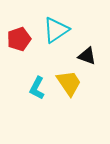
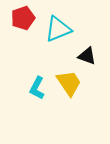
cyan triangle: moved 2 px right, 1 px up; rotated 12 degrees clockwise
red pentagon: moved 4 px right, 21 px up
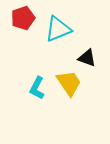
black triangle: moved 2 px down
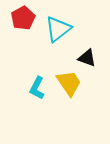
red pentagon: rotated 10 degrees counterclockwise
cyan triangle: rotated 16 degrees counterclockwise
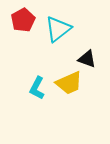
red pentagon: moved 2 px down
black triangle: moved 1 px down
yellow trapezoid: rotated 100 degrees clockwise
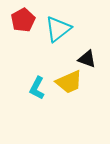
yellow trapezoid: moved 1 px up
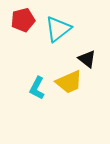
red pentagon: rotated 15 degrees clockwise
black triangle: rotated 18 degrees clockwise
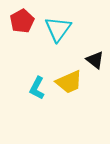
red pentagon: moved 1 px left, 1 px down; rotated 15 degrees counterclockwise
cyan triangle: rotated 16 degrees counterclockwise
black triangle: moved 8 px right, 1 px down
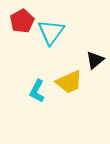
cyan triangle: moved 7 px left, 3 px down
black triangle: rotated 42 degrees clockwise
cyan L-shape: moved 3 px down
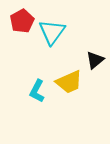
cyan triangle: moved 1 px right
